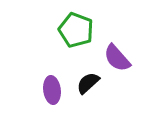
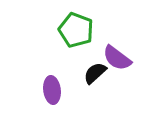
purple semicircle: rotated 12 degrees counterclockwise
black semicircle: moved 7 px right, 10 px up
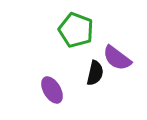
black semicircle: rotated 145 degrees clockwise
purple ellipse: rotated 24 degrees counterclockwise
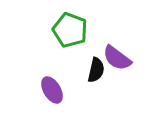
green pentagon: moved 6 px left
black semicircle: moved 1 px right, 3 px up
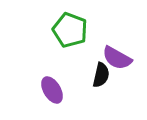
purple semicircle: rotated 8 degrees counterclockwise
black semicircle: moved 5 px right, 5 px down
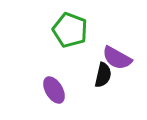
black semicircle: moved 2 px right
purple ellipse: moved 2 px right
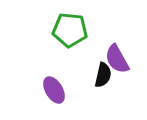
green pentagon: rotated 16 degrees counterclockwise
purple semicircle: moved 1 px down; rotated 32 degrees clockwise
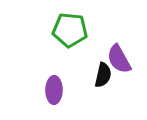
purple semicircle: moved 2 px right
purple ellipse: rotated 32 degrees clockwise
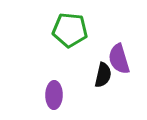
purple semicircle: rotated 12 degrees clockwise
purple ellipse: moved 5 px down
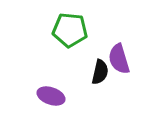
black semicircle: moved 3 px left, 3 px up
purple ellipse: moved 3 px left, 1 px down; rotated 72 degrees counterclockwise
